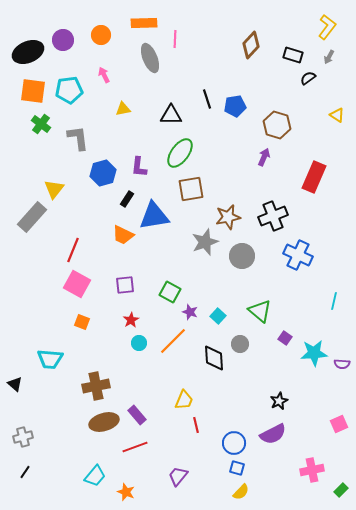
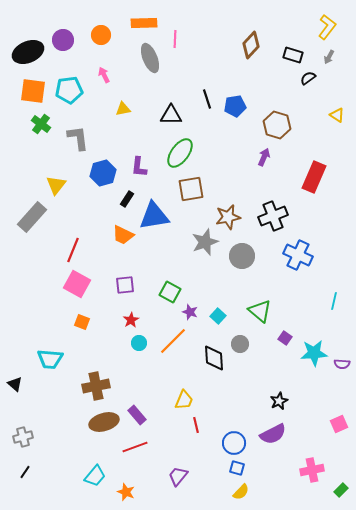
yellow triangle at (54, 189): moved 2 px right, 4 px up
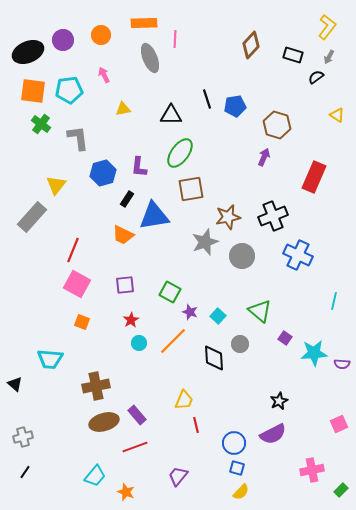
black semicircle at (308, 78): moved 8 px right, 1 px up
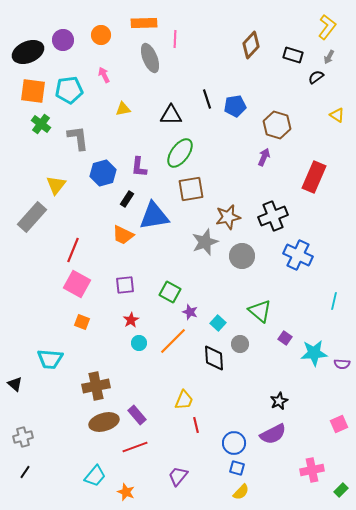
cyan square at (218, 316): moved 7 px down
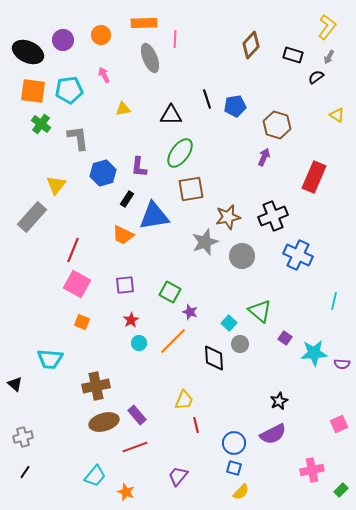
black ellipse at (28, 52): rotated 48 degrees clockwise
cyan square at (218, 323): moved 11 px right
blue square at (237, 468): moved 3 px left
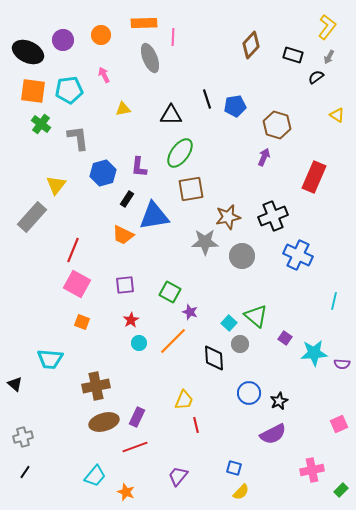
pink line at (175, 39): moved 2 px left, 2 px up
gray star at (205, 242): rotated 20 degrees clockwise
green triangle at (260, 311): moved 4 px left, 5 px down
purple rectangle at (137, 415): moved 2 px down; rotated 66 degrees clockwise
blue circle at (234, 443): moved 15 px right, 50 px up
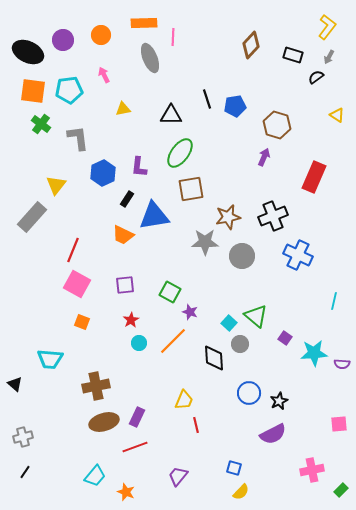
blue hexagon at (103, 173): rotated 10 degrees counterclockwise
pink square at (339, 424): rotated 18 degrees clockwise
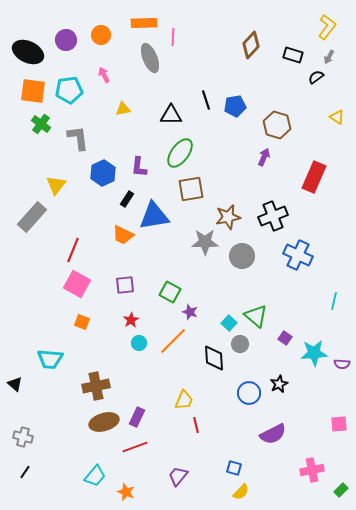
purple circle at (63, 40): moved 3 px right
black line at (207, 99): moved 1 px left, 1 px down
yellow triangle at (337, 115): moved 2 px down
black star at (279, 401): moved 17 px up
gray cross at (23, 437): rotated 30 degrees clockwise
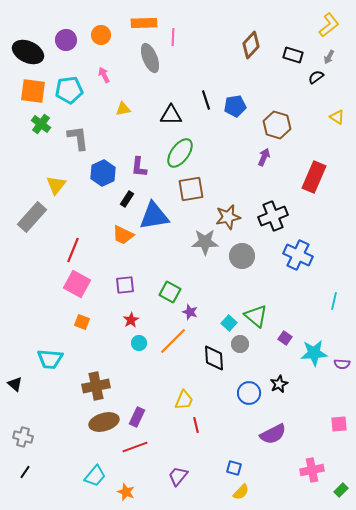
yellow L-shape at (327, 27): moved 2 px right, 2 px up; rotated 15 degrees clockwise
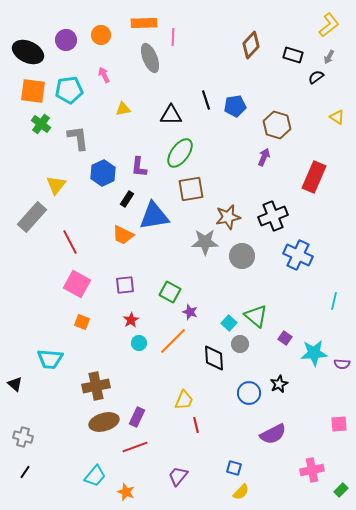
red line at (73, 250): moved 3 px left, 8 px up; rotated 50 degrees counterclockwise
